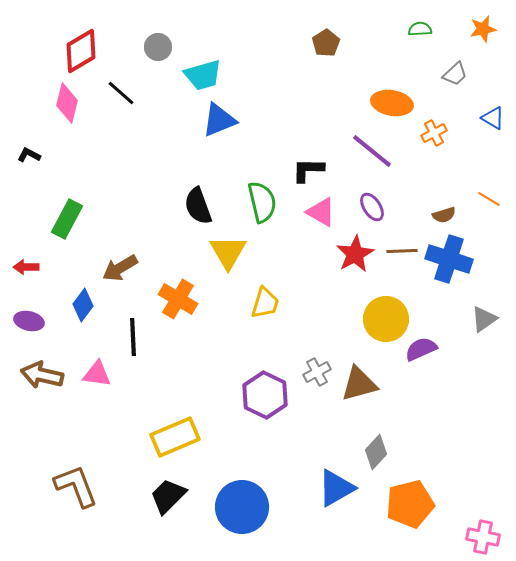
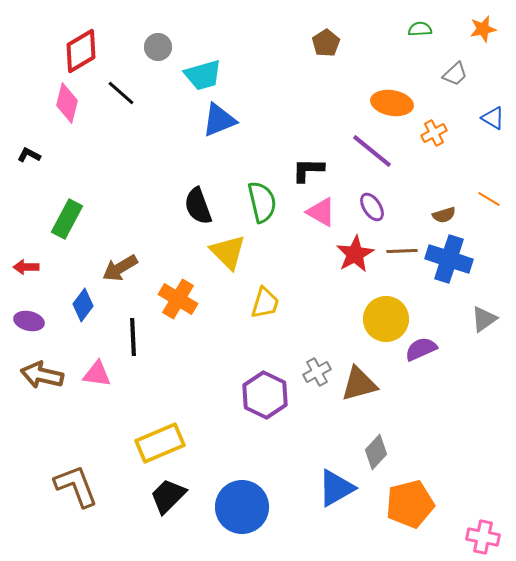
yellow triangle at (228, 252): rotated 15 degrees counterclockwise
yellow rectangle at (175, 437): moved 15 px left, 6 px down
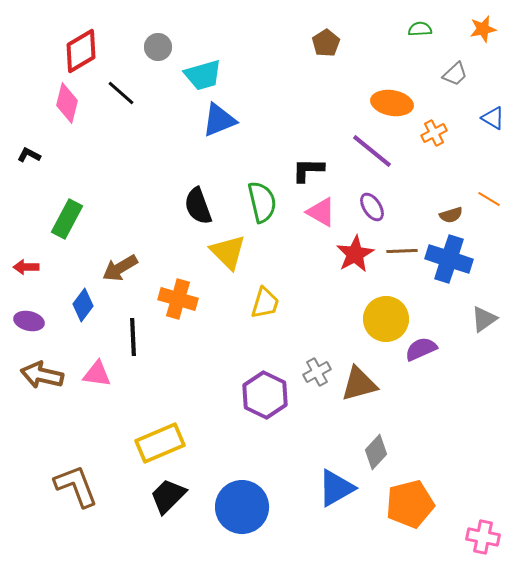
brown semicircle at (444, 215): moved 7 px right
orange cross at (178, 299): rotated 15 degrees counterclockwise
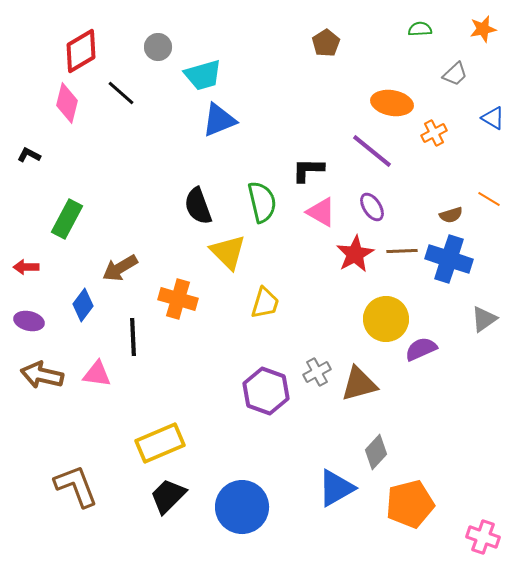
purple hexagon at (265, 395): moved 1 px right, 4 px up; rotated 6 degrees counterclockwise
pink cross at (483, 537): rotated 8 degrees clockwise
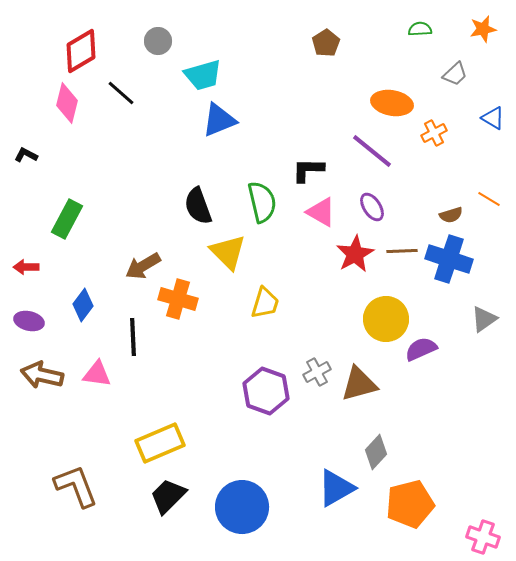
gray circle at (158, 47): moved 6 px up
black L-shape at (29, 155): moved 3 px left
brown arrow at (120, 268): moved 23 px right, 2 px up
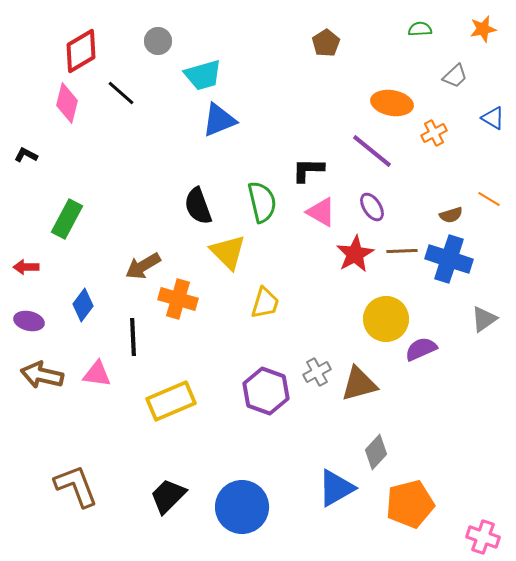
gray trapezoid at (455, 74): moved 2 px down
yellow rectangle at (160, 443): moved 11 px right, 42 px up
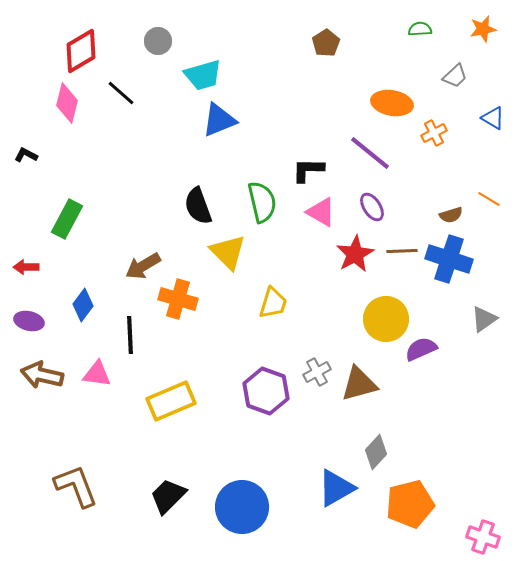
purple line at (372, 151): moved 2 px left, 2 px down
yellow trapezoid at (265, 303): moved 8 px right
black line at (133, 337): moved 3 px left, 2 px up
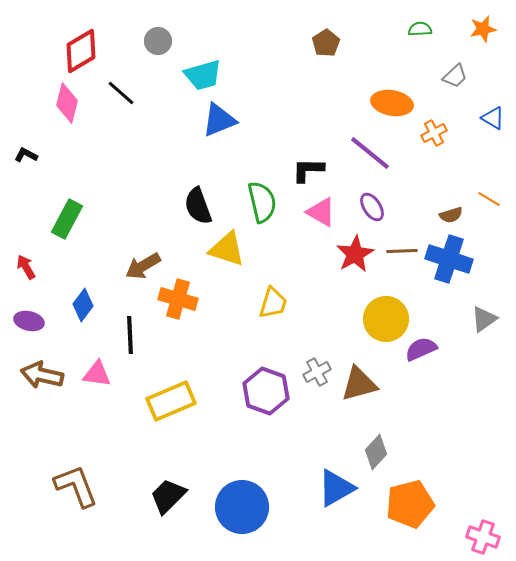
yellow triangle at (228, 252): moved 1 px left, 3 px up; rotated 27 degrees counterclockwise
red arrow at (26, 267): rotated 60 degrees clockwise
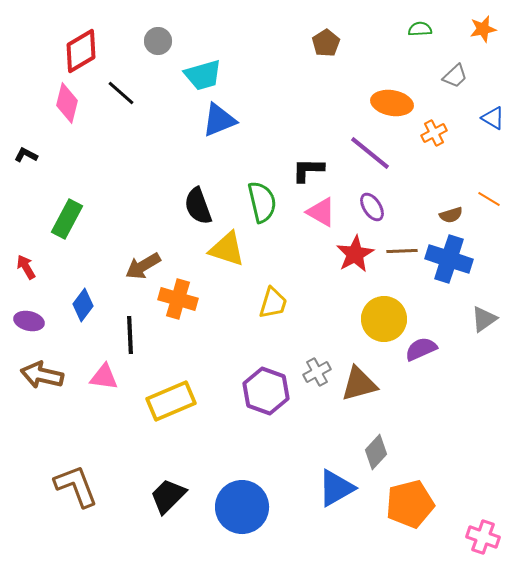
yellow circle at (386, 319): moved 2 px left
pink triangle at (97, 374): moved 7 px right, 3 px down
